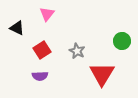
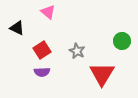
pink triangle: moved 1 px right, 2 px up; rotated 28 degrees counterclockwise
purple semicircle: moved 2 px right, 4 px up
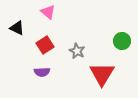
red square: moved 3 px right, 5 px up
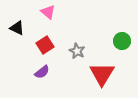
purple semicircle: rotated 35 degrees counterclockwise
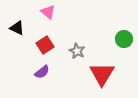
green circle: moved 2 px right, 2 px up
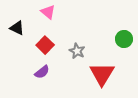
red square: rotated 12 degrees counterclockwise
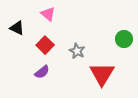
pink triangle: moved 2 px down
